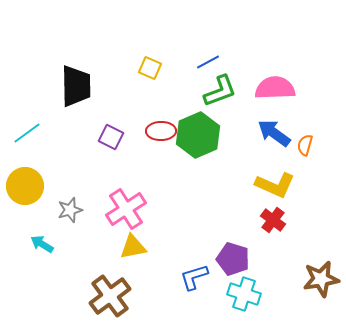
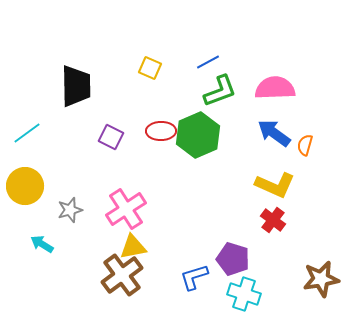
brown cross: moved 12 px right, 21 px up
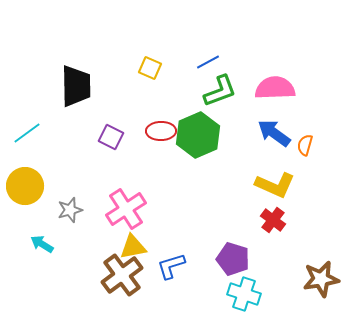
blue L-shape: moved 23 px left, 11 px up
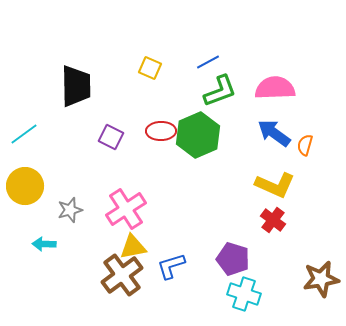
cyan line: moved 3 px left, 1 px down
cyan arrow: moved 2 px right; rotated 30 degrees counterclockwise
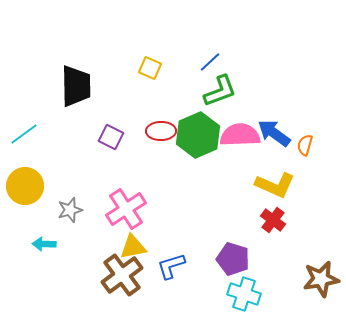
blue line: moved 2 px right; rotated 15 degrees counterclockwise
pink semicircle: moved 35 px left, 47 px down
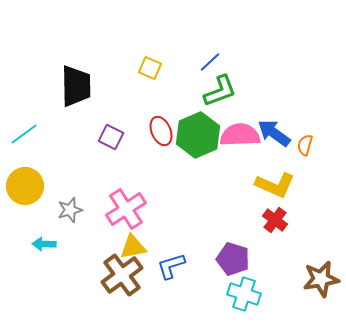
red ellipse: rotated 68 degrees clockwise
red cross: moved 2 px right
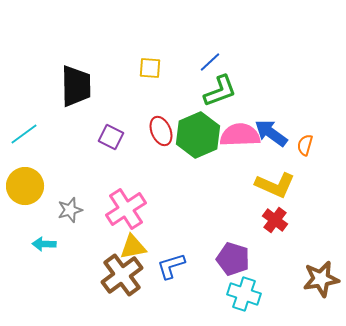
yellow square: rotated 20 degrees counterclockwise
blue arrow: moved 3 px left
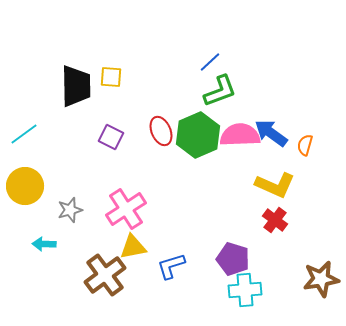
yellow square: moved 39 px left, 9 px down
brown cross: moved 17 px left
cyan cross: moved 1 px right, 4 px up; rotated 24 degrees counterclockwise
